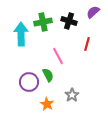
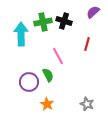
black cross: moved 5 px left
gray star: moved 15 px right, 9 px down; rotated 16 degrees counterclockwise
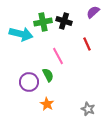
cyan arrow: rotated 105 degrees clockwise
red line: rotated 40 degrees counterclockwise
gray star: moved 1 px right, 5 px down
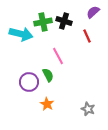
red line: moved 8 px up
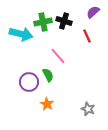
pink line: rotated 12 degrees counterclockwise
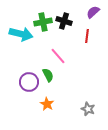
red line: rotated 32 degrees clockwise
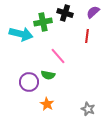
black cross: moved 1 px right, 8 px up
green semicircle: rotated 128 degrees clockwise
